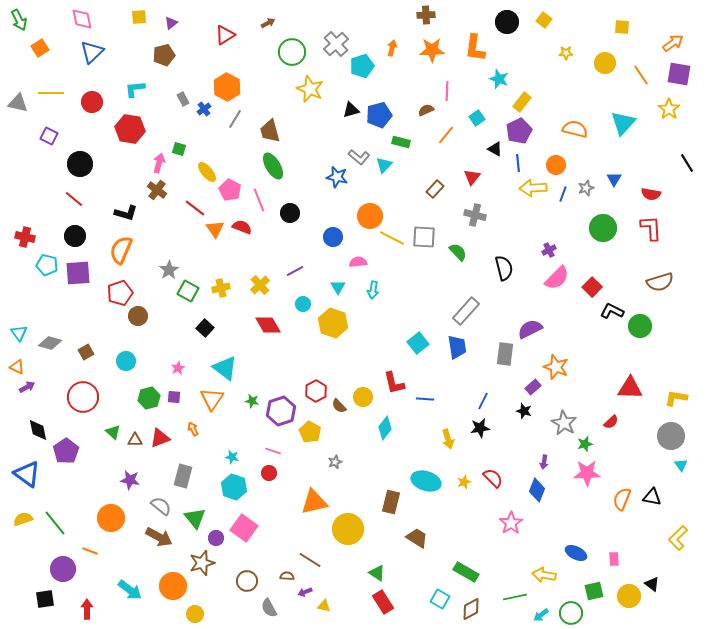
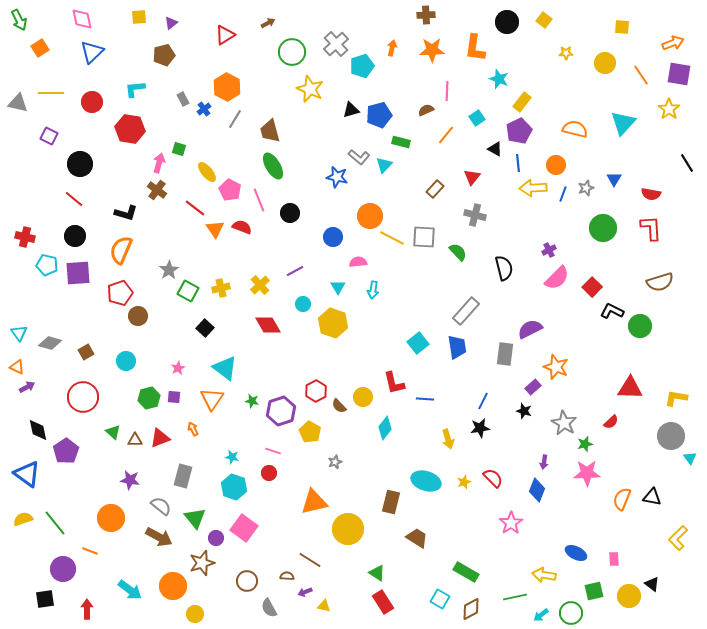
orange arrow at (673, 43): rotated 15 degrees clockwise
cyan triangle at (681, 465): moved 9 px right, 7 px up
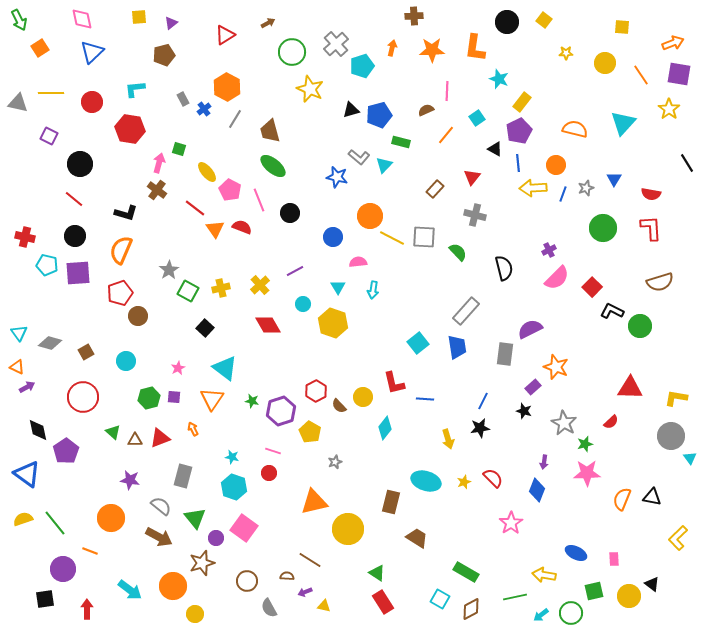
brown cross at (426, 15): moved 12 px left, 1 px down
green ellipse at (273, 166): rotated 20 degrees counterclockwise
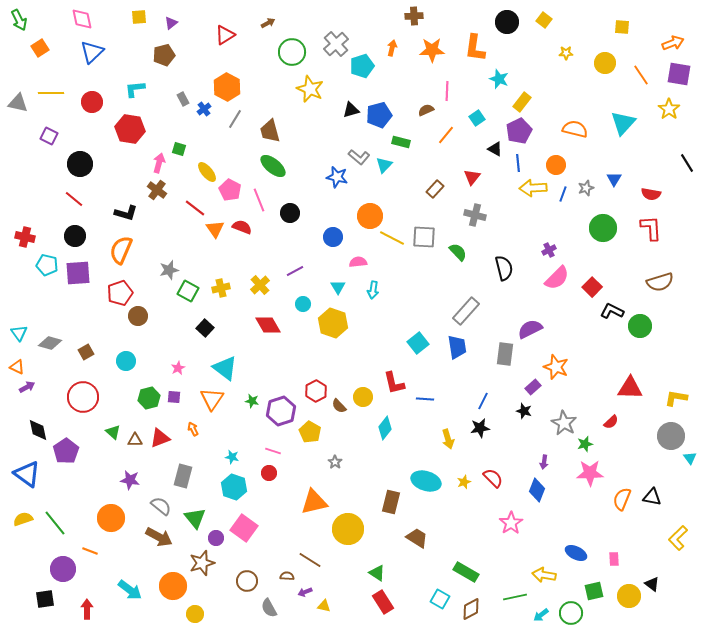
gray star at (169, 270): rotated 18 degrees clockwise
gray star at (335, 462): rotated 16 degrees counterclockwise
pink star at (587, 473): moved 3 px right
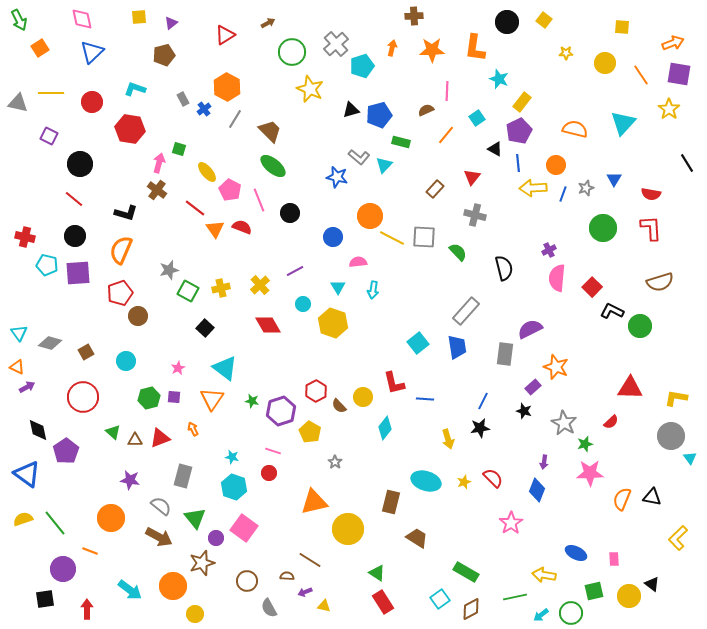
cyan L-shape at (135, 89): rotated 25 degrees clockwise
brown trapezoid at (270, 131): rotated 150 degrees clockwise
pink semicircle at (557, 278): rotated 140 degrees clockwise
cyan square at (440, 599): rotated 24 degrees clockwise
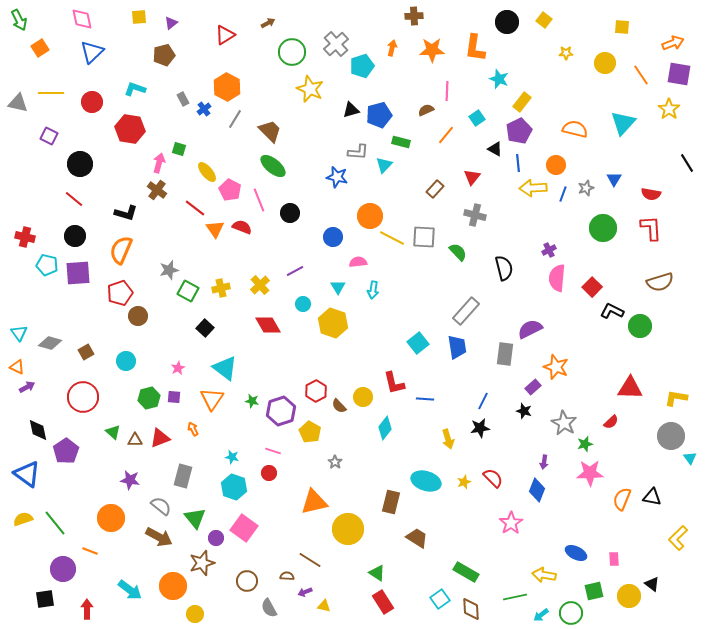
gray L-shape at (359, 157): moved 1 px left, 5 px up; rotated 35 degrees counterclockwise
brown diamond at (471, 609): rotated 65 degrees counterclockwise
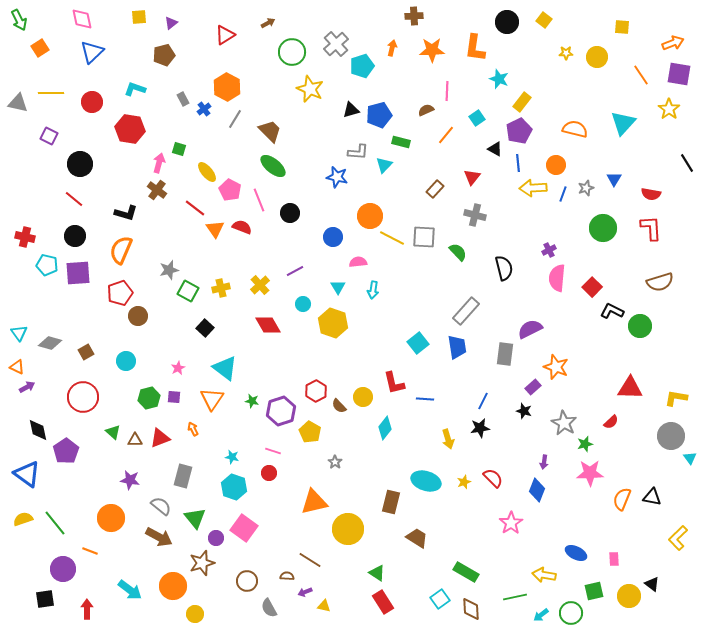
yellow circle at (605, 63): moved 8 px left, 6 px up
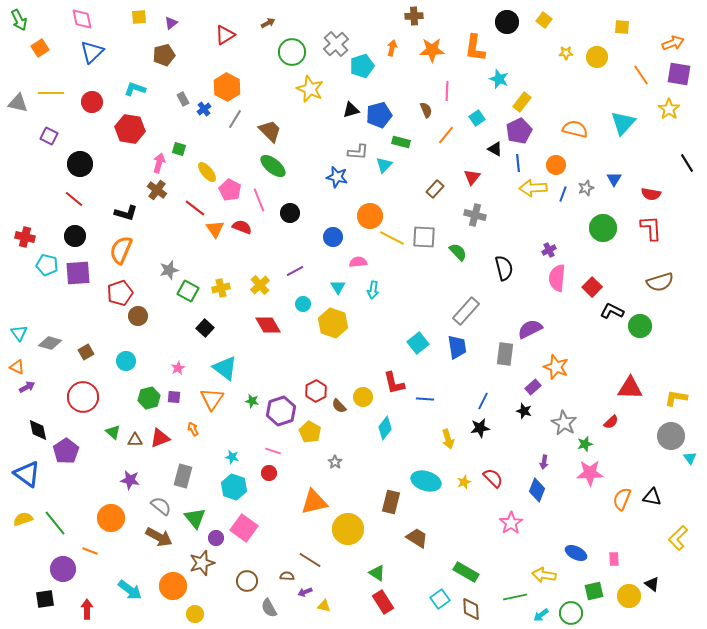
brown semicircle at (426, 110): rotated 91 degrees clockwise
